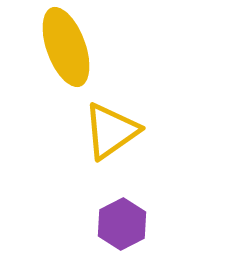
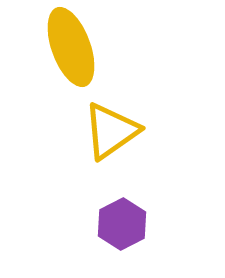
yellow ellipse: moved 5 px right
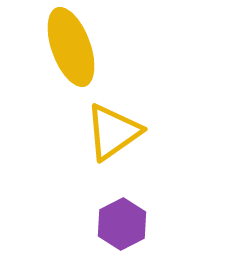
yellow triangle: moved 2 px right, 1 px down
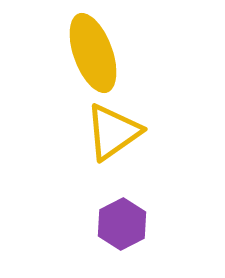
yellow ellipse: moved 22 px right, 6 px down
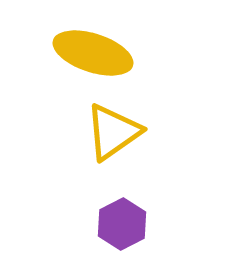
yellow ellipse: rotated 52 degrees counterclockwise
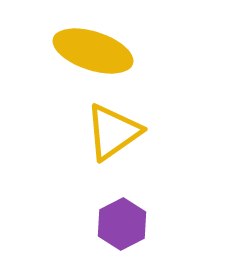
yellow ellipse: moved 2 px up
